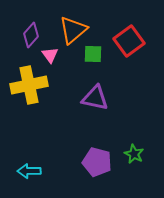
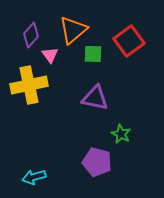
green star: moved 13 px left, 20 px up
cyan arrow: moved 5 px right, 6 px down; rotated 15 degrees counterclockwise
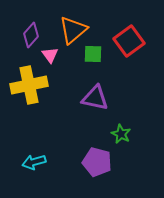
cyan arrow: moved 15 px up
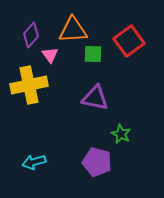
orange triangle: rotated 36 degrees clockwise
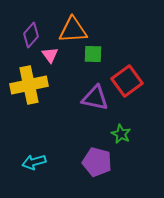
red square: moved 2 px left, 40 px down
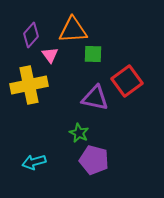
green star: moved 42 px left, 1 px up
purple pentagon: moved 3 px left, 2 px up
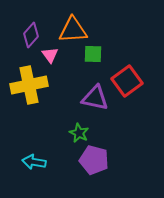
cyan arrow: rotated 25 degrees clockwise
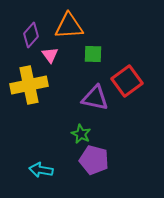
orange triangle: moved 4 px left, 4 px up
green star: moved 2 px right, 1 px down
cyan arrow: moved 7 px right, 8 px down
